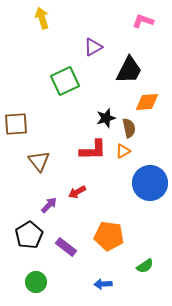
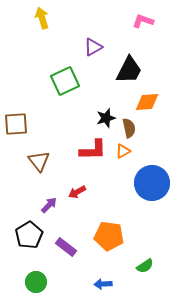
blue circle: moved 2 px right
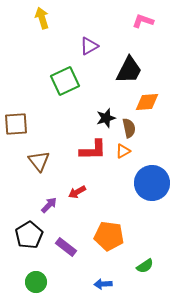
purple triangle: moved 4 px left, 1 px up
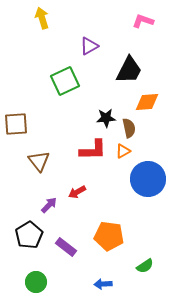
black star: rotated 12 degrees clockwise
blue circle: moved 4 px left, 4 px up
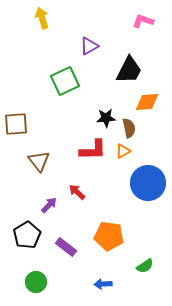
blue circle: moved 4 px down
red arrow: rotated 72 degrees clockwise
black pentagon: moved 2 px left
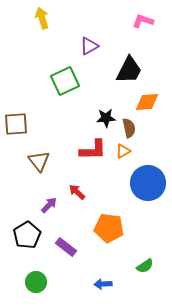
orange pentagon: moved 8 px up
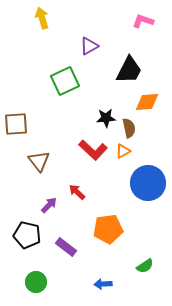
red L-shape: rotated 44 degrees clockwise
orange pentagon: moved 1 px left, 1 px down; rotated 16 degrees counterclockwise
black pentagon: rotated 28 degrees counterclockwise
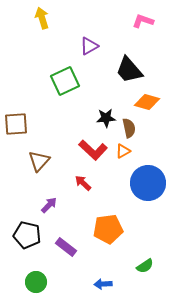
black trapezoid: rotated 112 degrees clockwise
orange diamond: rotated 20 degrees clockwise
brown triangle: rotated 20 degrees clockwise
red arrow: moved 6 px right, 9 px up
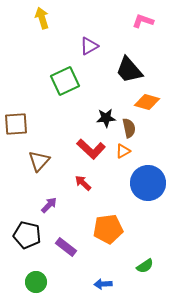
red L-shape: moved 2 px left, 1 px up
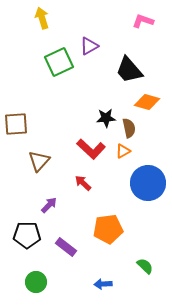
green square: moved 6 px left, 19 px up
black pentagon: rotated 12 degrees counterclockwise
green semicircle: rotated 102 degrees counterclockwise
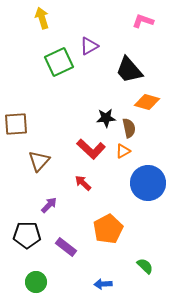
orange pentagon: rotated 20 degrees counterclockwise
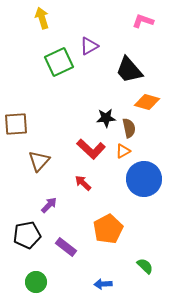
blue circle: moved 4 px left, 4 px up
black pentagon: rotated 12 degrees counterclockwise
